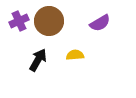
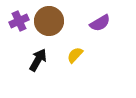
yellow semicircle: rotated 42 degrees counterclockwise
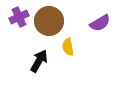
purple cross: moved 4 px up
yellow semicircle: moved 7 px left, 8 px up; rotated 54 degrees counterclockwise
black arrow: moved 1 px right, 1 px down
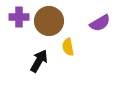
purple cross: rotated 24 degrees clockwise
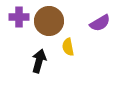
black arrow: rotated 15 degrees counterclockwise
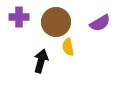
brown circle: moved 7 px right, 1 px down
black arrow: moved 2 px right
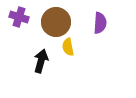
purple cross: rotated 18 degrees clockwise
purple semicircle: rotated 55 degrees counterclockwise
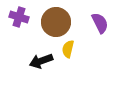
purple semicircle: rotated 30 degrees counterclockwise
yellow semicircle: moved 2 px down; rotated 24 degrees clockwise
black arrow: rotated 125 degrees counterclockwise
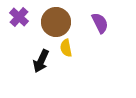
purple cross: rotated 24 degrees clockwise
yellow semicircle: moved 2 px left, 1 px up; rotated 24 degrees counterclockwise
black arrow: rotated 45 degrees counterclockwise
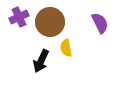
purple cross: rotated 24 degrees clockwise
brown circle: moved 6 px left
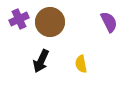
purple cross: moved 2 px down
purple semicircle: moved 9 px right, 1 px up
yellow semicircle: moved 15 px right, 16 px down
